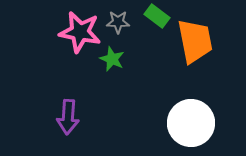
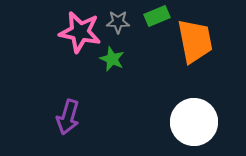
green rectangle: rotated 60 degrees counterclockwise
purple arrow: rotated 12 degrees clockwise
white circle: moved 3 px right, 1 px up
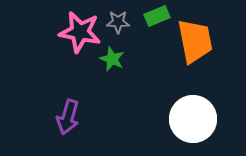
white circle: moved 1 px left, 3 px up
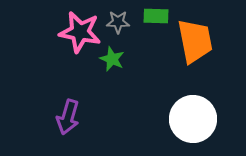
green rectangle: moved 1 px left; rotated 25 degrees clockwise
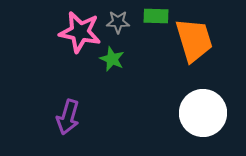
orange trapezoid: moved 1 px left, 1 px up; rotated 6 degrees counterclockwise
white circle: moved 10 px right, 6 px up
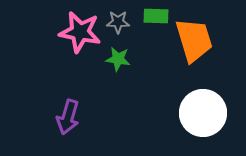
green star: moved 6 px right; rotated 15 degrees counterclockwise
